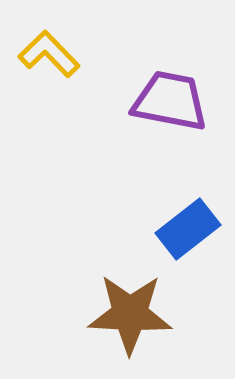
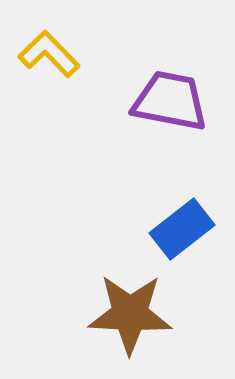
blue rectangle: moved 6 px left
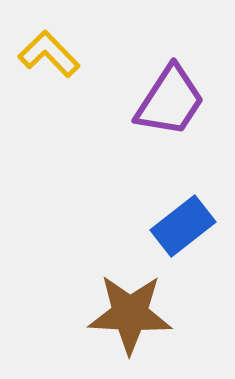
purple trapezoid: rotated 112 degrees clockwise
blue rectangle: moved 1 px right, 3 px up
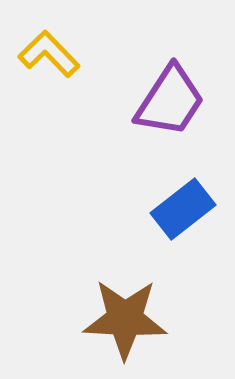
blue rectangle: moved 17 px up
brown star: moved 5 px left, 5 px down
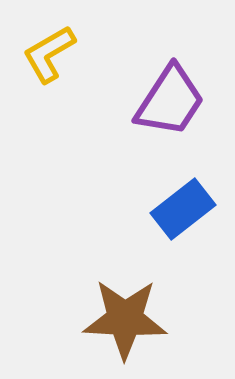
yellow L-shape: rotated 76 degrees counterclockwise
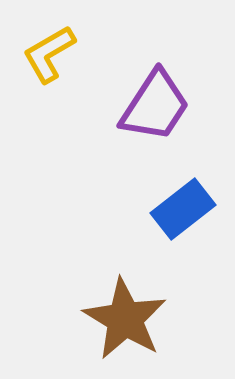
purple trapezoid: moved 15 px left, 5 px down
brown star: rotated 28 degrees clockwise
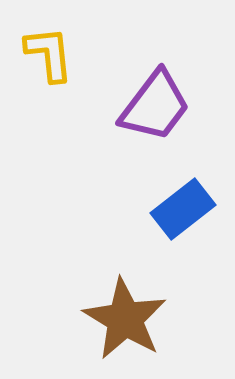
yellow L-shape: rotated 114 degrees clockwise
purple trapezoid: rotated 4 degrees clockwise
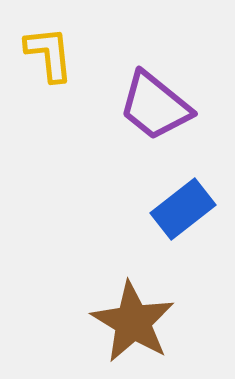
purple trapezoid: rotated 92 degrees clockwise
brown star: moved 8 px right, 3 px down
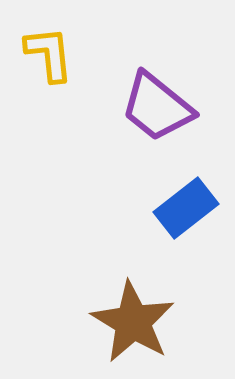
purple trapezoid: moved 2 px right, 1 px down
blue rectangle: moved 3 px right, 1 px up
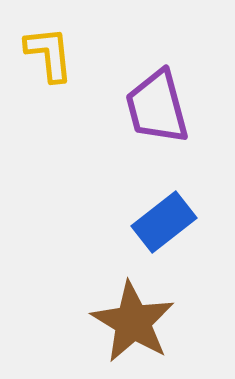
purple trapezoid: rotated 36 degrees clockwise
blue rectangle: moved 22 px left, 14 px down
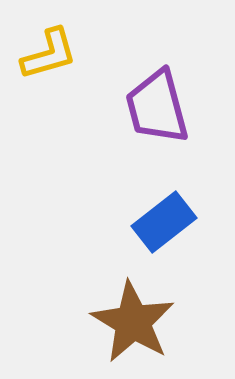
yellow L-shape: rotated 80 degrees clockwise
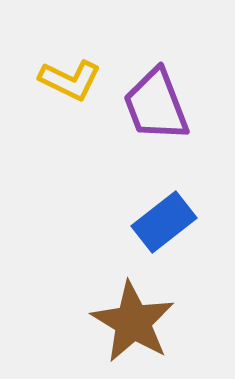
yellow L-shape: moved 21 px right, 26 px down; rotated 42 degrees clockwise
purple trapezoid: moved 1 px left, 2 px up; rotated 6 degrees counterclockwise
